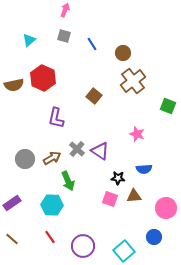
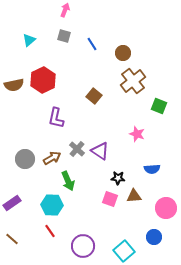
red hexagon: moved 2 px down; rotated 10 degrees clockwise
green square: moved 9 px left
blue semicircle: moved 8 px right
red line: moved 6 px up
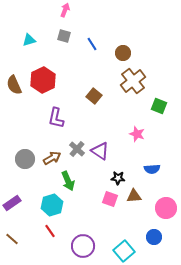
cyan triangle: rotated 24 degrees clockwise
brown semicircle: rotated 78 degrees clockwise
cyan hexagon: rotated 20 degrees counterclockwise
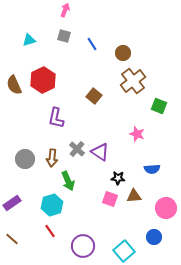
purple triangle: moved 1 px down
brown arrow: rotated 126 degrees clockwise
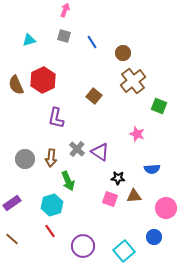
blue line: moved 2 px up
brown semicircle: moved 2 px right
brown arrow: moved 1 px left
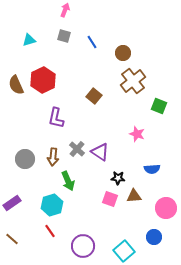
brown arrow: moved 2 px right, 1 px up
